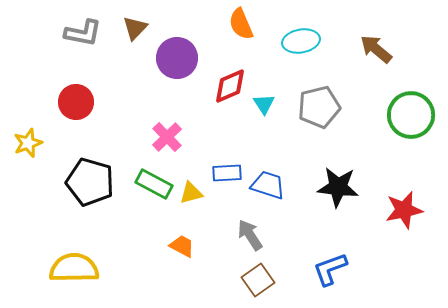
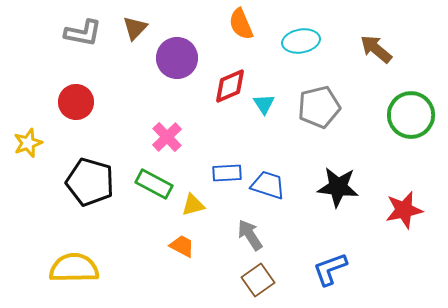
yellow triangle: moved 2 px right, 12 px down
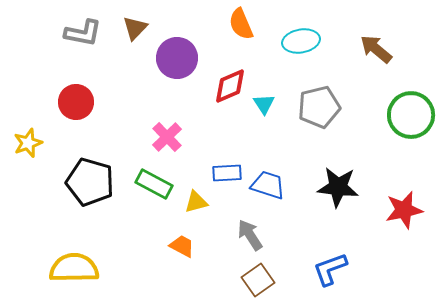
yellow triangle: moved 3 px right, 3 px up
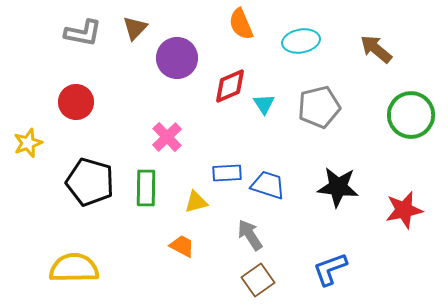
green rectangle: moved 8 px left, 4 px down; rotated 63 degrees clockwise
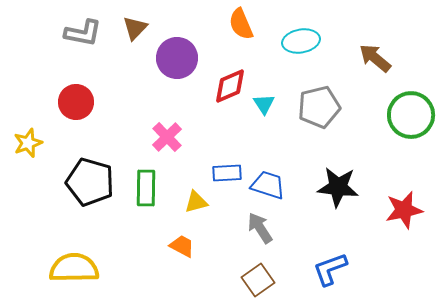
brown arrow: moved 1 px left, 9 px down
gray arrow: moved 10 px right, 7 px up
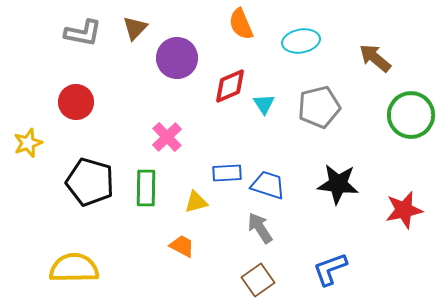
black star: moved 3 px up
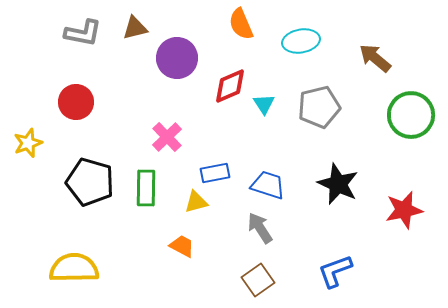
brown triangle: rotated 32 degrees clockwise
blue rectangle: moved 12 px left; rotated 8 degrees counterclockwise
black star: rotated 18 degrees clockwise
blue L-shape: moved 5 px right, 2 px down
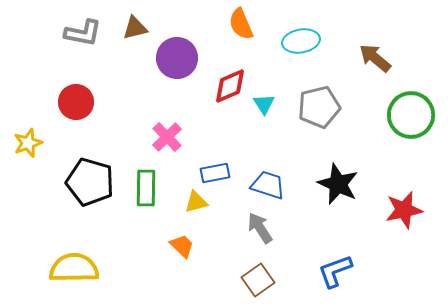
orange trapezoid: rotated 16 degrees clockwise
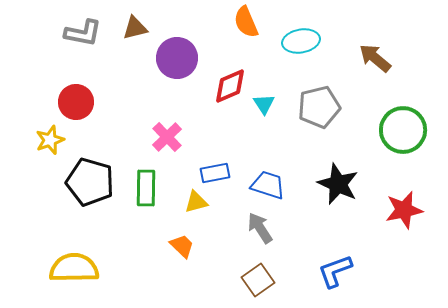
orange semicircle: moved 5 px right, 2 px up
green circle: moved 8 px left, 15 px down
yellow star: moved 22 px right, 3 px up
